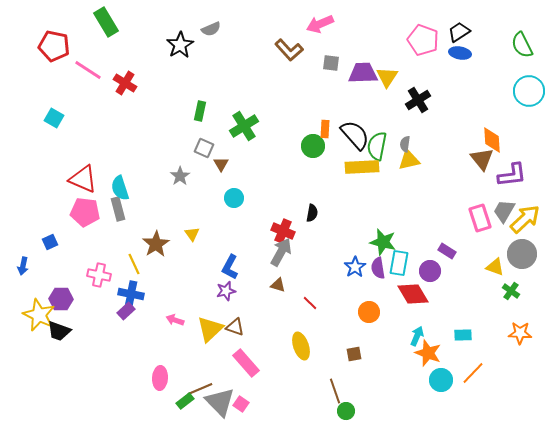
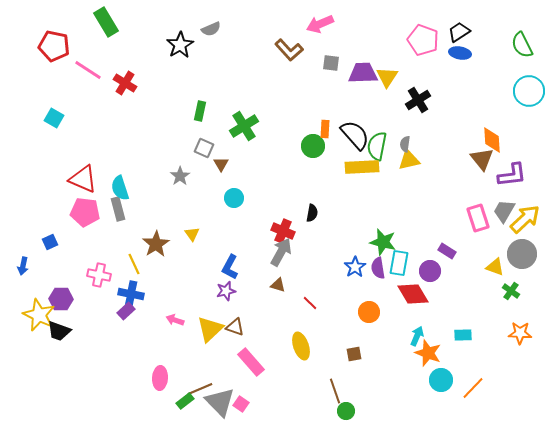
pink rectangle at (480, 218): moved 2 px left
pink rectangle at (246, 363): moved 5 px right, 1 px up
orange line at (473, 373): moved 15 px down
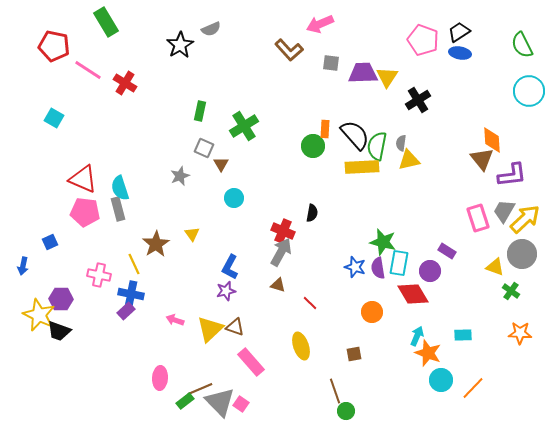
gray semicircle at (405, 144): moved 4 px left, 1 px up
gray star at (180, 176): rotated 12 degrees clockwise
blue star at (355, 267): rotated 20 degrees counterclockwise
orange circle at (369, 312): moved 3 px right
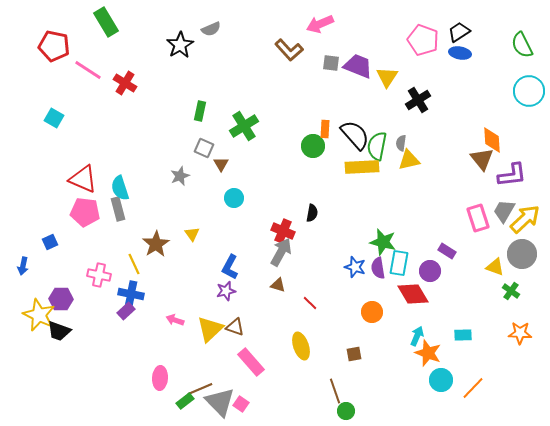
purple trapezoid at (363, 73): moved 5 px left, 7 px up; rotated 24 degrees clockwise
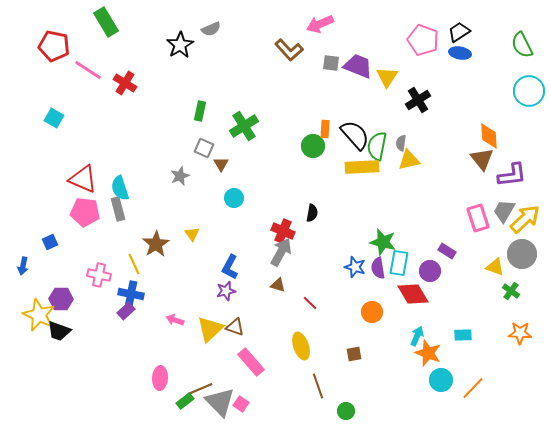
orange diamond at (492, 140): moved 3 px left, 4 px up
brown line at (335, 391): moved 17 px left, 5 px up
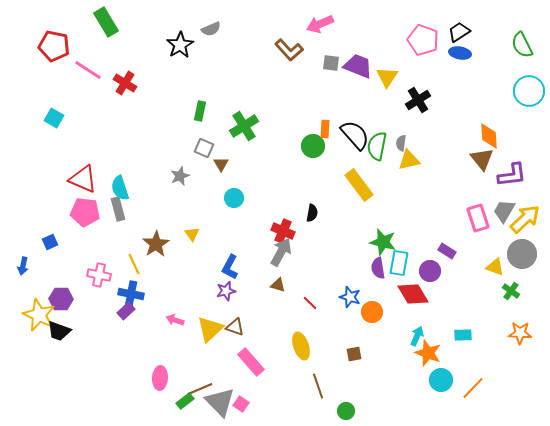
yellow rectangle at (362, 167): moved 3 px left, 18 px down; rotated 56 degrees clockwise
blue star at (355, 267): moved 5 px left, 30 px down
